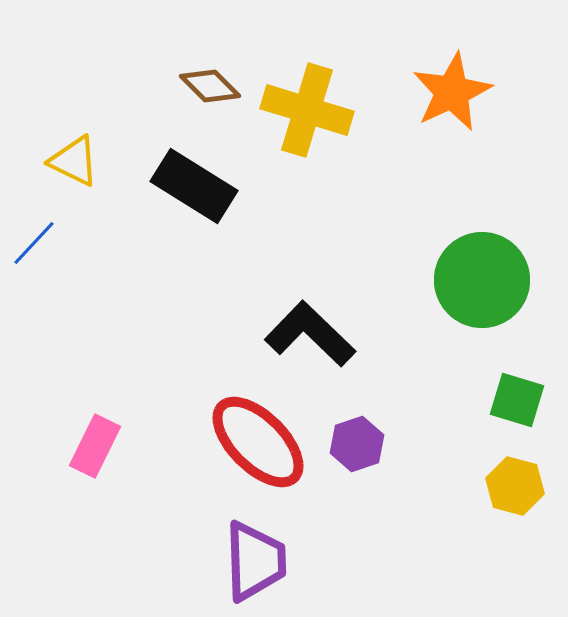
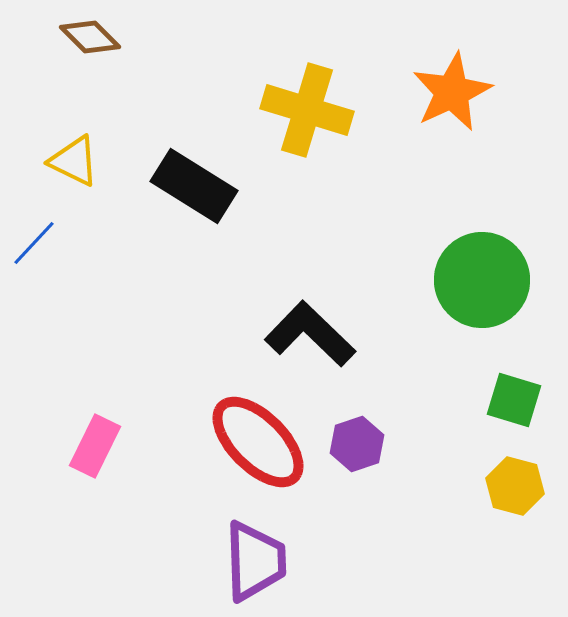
brown diamond: moved 120 px left, 49 px up
green square: moved 3 px left
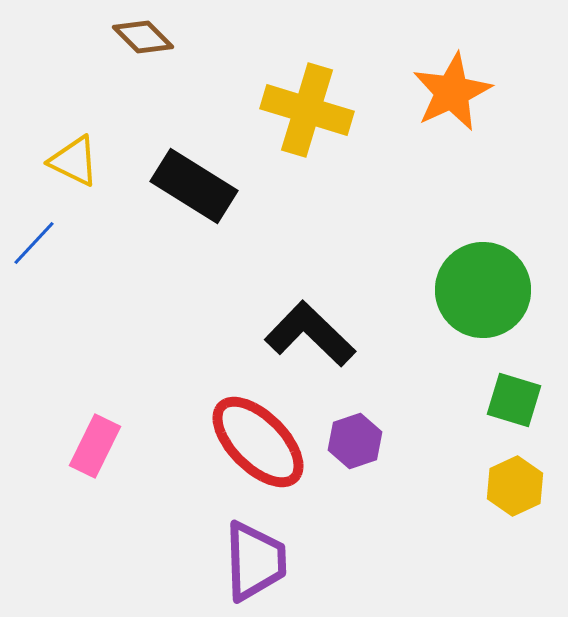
brown diamond: moved 53 px right
green circle: moved 1 px right, 10 px down
purple hexagon: moved 2 px left, 3 px up
yellow hexagon: rotated 20 degrees clockwise
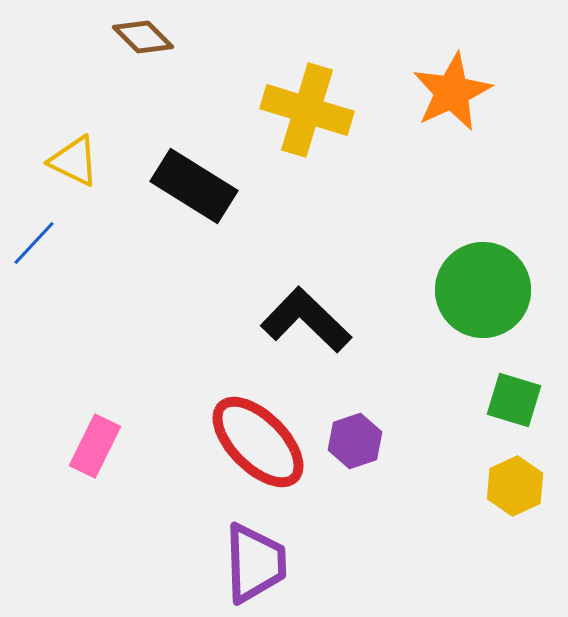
black L-shape: moved 4 px left, 14 px up
purple trapezoid: moved 2 px down
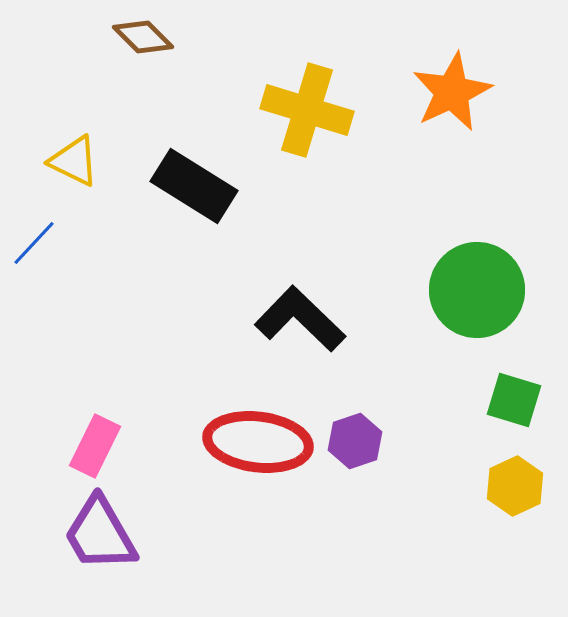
green circle: moved 6 px left
black L-shape: moved 6 px left, 1 px up
red ellipse: rotated 38 degrees counterclockwise
purple trapezoid: moved 155 px left, 29 px up; rotated 152 degrees clockwise
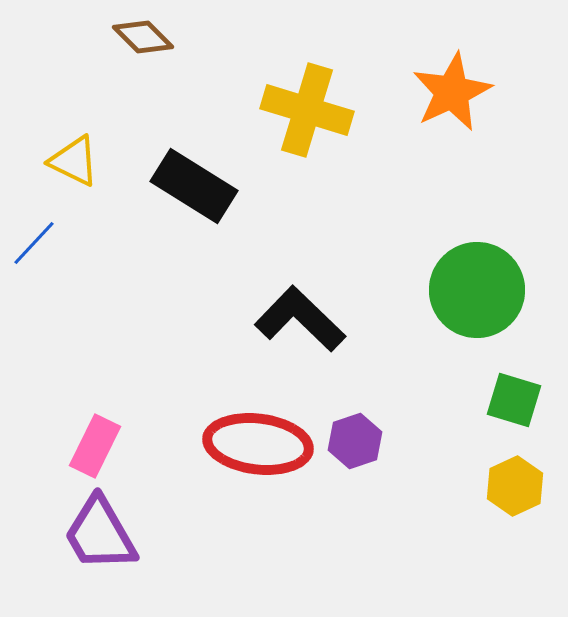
red ellipse: moved 2 px down
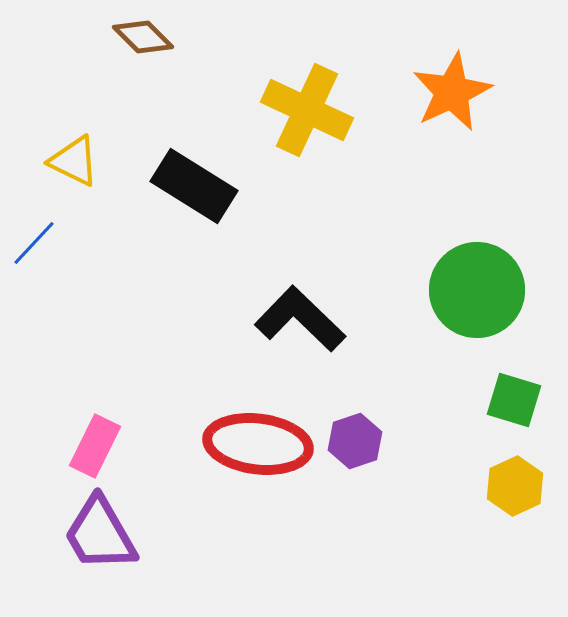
yellow cross: rotated 8 degrees clockwise
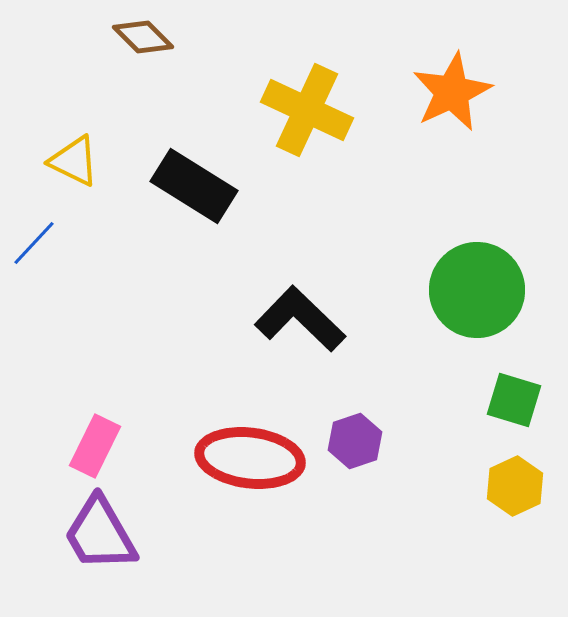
red ellipse: moved 8 px left, 14 px down
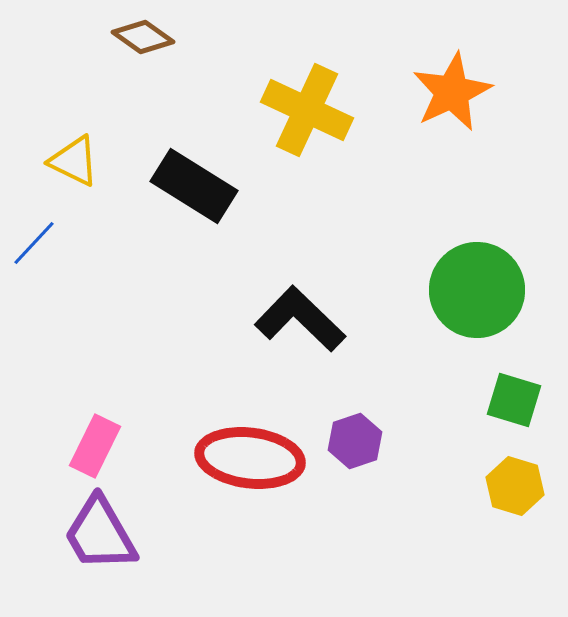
brown diamond: rotated 10 degrees counterclockwise
yellow hexagon: rotated 18 degrees counterclockwise
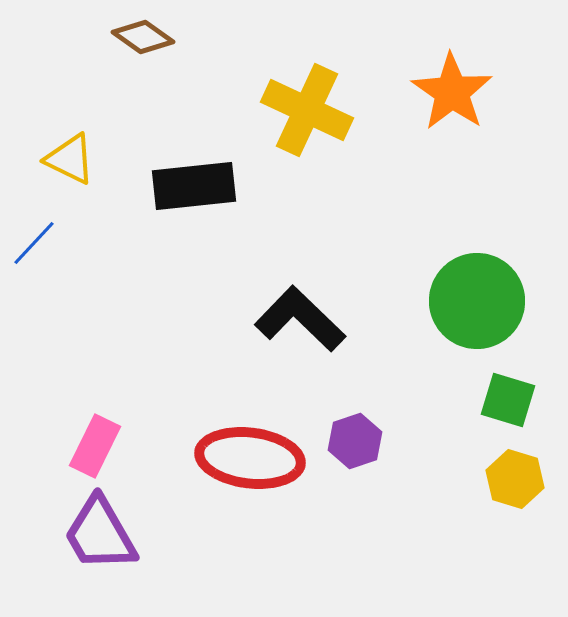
orange star: rotated 12 degrees counterclockwise
yellow triangle: moved 4 px left, 2 px up
black rectangle: rotated 38 degrees counterclockwise
green circle: moved 11 px down
green square: moved 6 px left
yellow hexagon: moved 7 px up
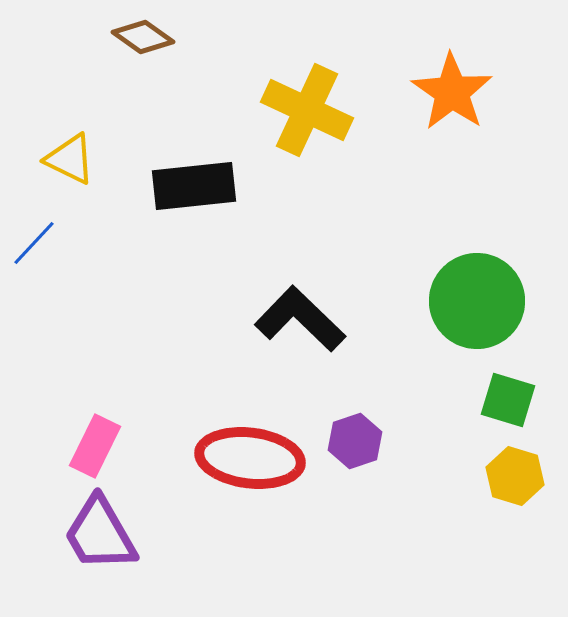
yellow hexagon: moved 3 px up
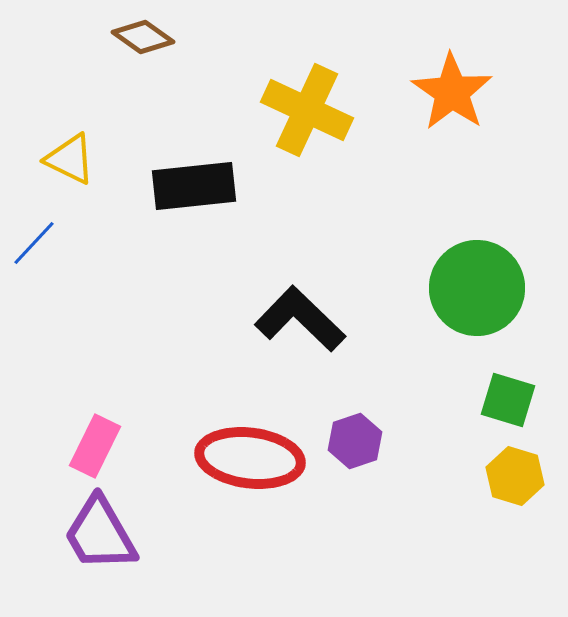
green circle: moved 13 px up
